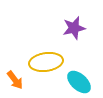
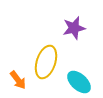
yellow ellipse: rotated 64 degrees counterclockwise
orange arrow: moved 3 px right
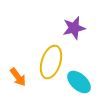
yellow ellipse: moved 5 px right
orange arrow: moved 3 px up
